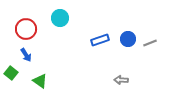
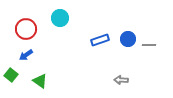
gray line: moved 1 px left, 2 px down; rotated 24 degrees clockwise
blue arrow: rotated 88 degrees clockwise
green square: moved 2 px down
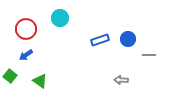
gray line: moved 10 px down
green square: moved 1 px left, 1 px down
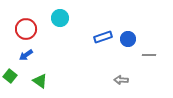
blue rectangle: moved 3 px right, 3 px up
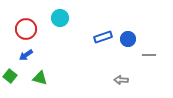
green triangle: moved 3 px up; rotated 21 degrees counterclockwise
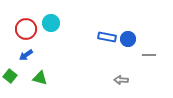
cyan circle: moved 9 px left, 5 px down
blue rectangle: moved 4 px right; rotated 30 degrees clockwise
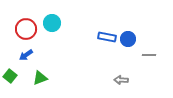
cyan circle: moved 1 px right
green triangle: rotated 35 degrees counterclockwise
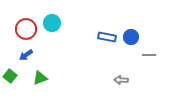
blue circle: moved 3 px right, 2 px up
